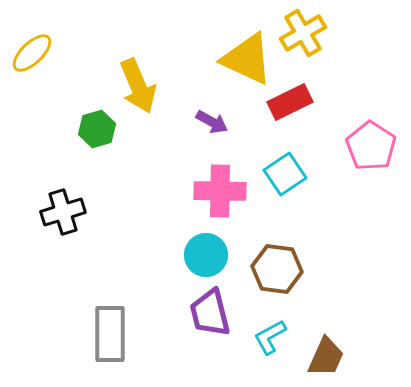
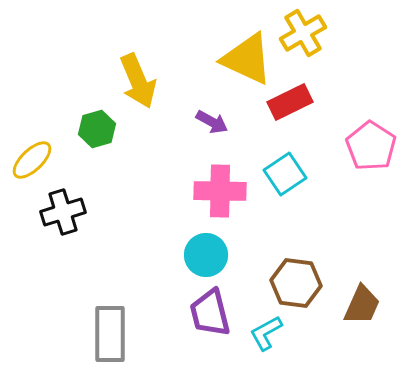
yellow ellipse: moved 107 px down
yellow arrow: moved 5 px up
brown hexagon: moved 19 px right, 14 px down
cyan L-shape: moved 4 px left, 4 px up
brown trapezoid: moved 36 px right, 52 px up
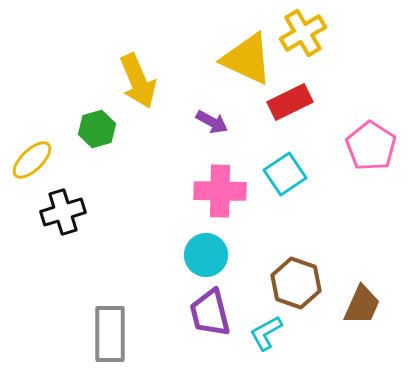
brown hexagon: rotated 12 degrees clockwise
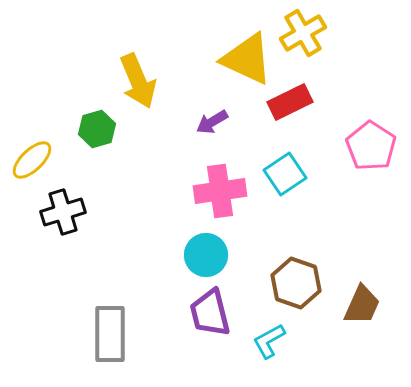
purple arrow: rotated 120 degrees clockwise
pink cross: rotated 9 degrees counterclockwise
cyan L-shape: moved 3 px right, 8 px down
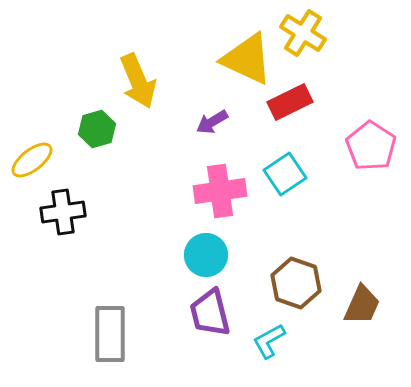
yellow cross: rotated 27 degrees counterclockwise
yellow ellipse: rotated 6 degrees clockwise
black cross: rotated 9 degrees clockwise
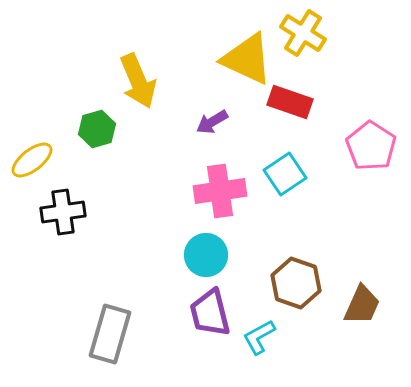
red rectangle: rotated 45 degrees clockwise
gray rectangle: rotated 16 degrees clockwise
cyan L-shape: moved 10 px left, 4 px up
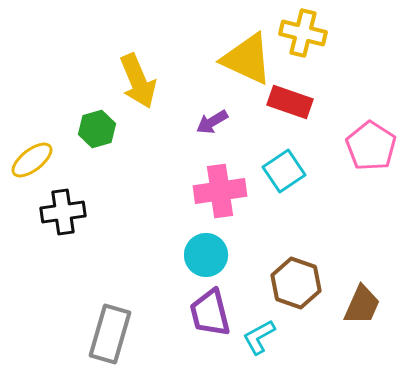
yellow cross: rotated 18 degrees counterclockwise
cyan square: moved 1 px left, 3 px up
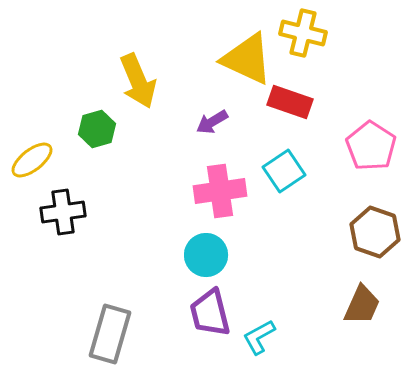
brown hexagon: moved 79 px right, 51 px up
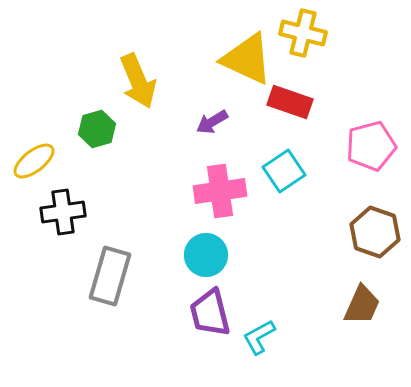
pink pentagon: rotated 24 degrees clockwise
yellow ellipse: moved 2 px right, 1 px down
gray rectangle: moved 58 px up
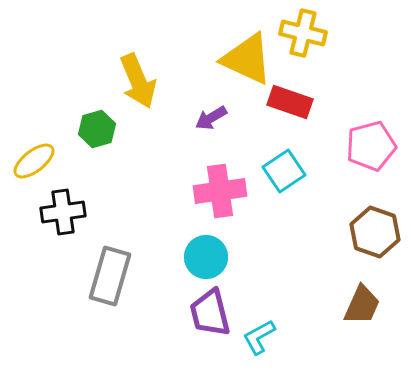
purple arrow: moved 1 px left, 4 px up
cyan circle: moved 2 px down
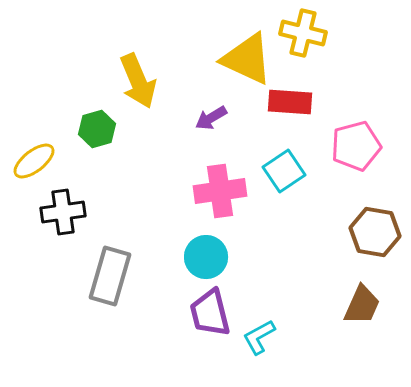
red rectangle: rotated 15 degrees counterclockwise
pink pentagon: moved 15 px left
brown hexagon: rotated 9 degrees counterclockwise
